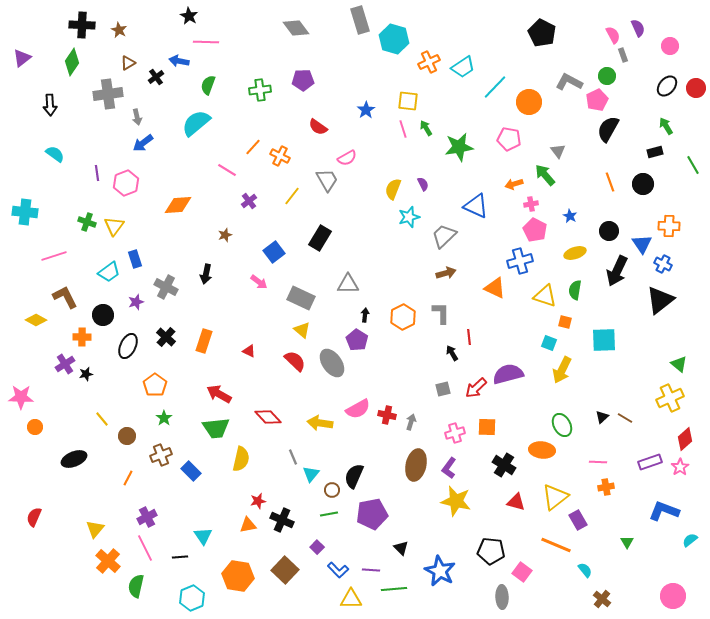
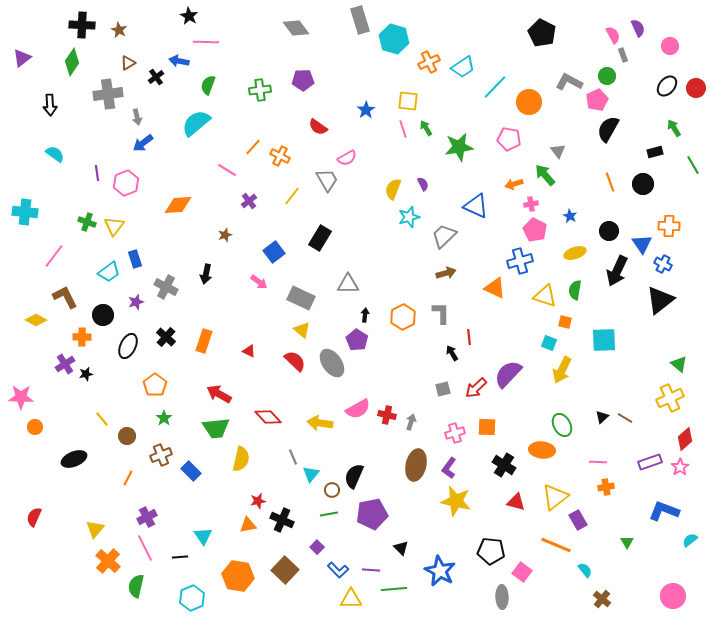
green arrow at (666, 126): moved 8 px right, 2 px down
pink line at (54, 256): rotated 35 degrees counterclockwise
purple semicircle at (508, 374): rotated 32 degrees counterclockwise
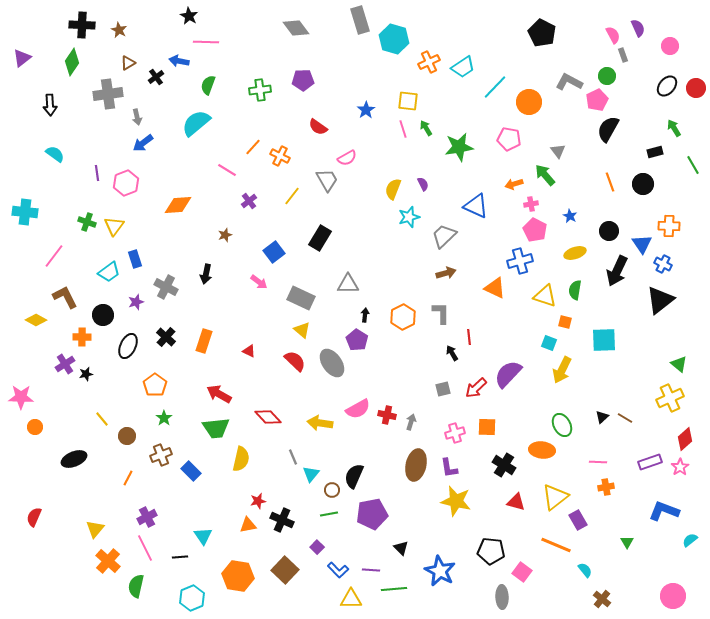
purple L-shape at (449, 468): rotated 45 degrees counterclockwise
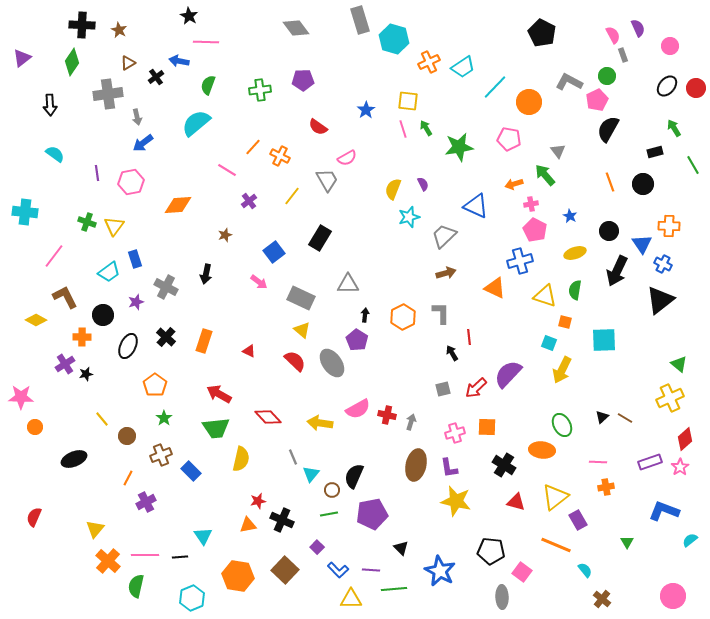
pink hexagon at (126, 183): moved 5 px right, 1 px up; rotated 10 degrees clockwise
purple cross at (147, 517): moved 1 px left, 15 px up
pink line at (145, 548): moved 7 px down; rotated 64 degrees counterclockwise
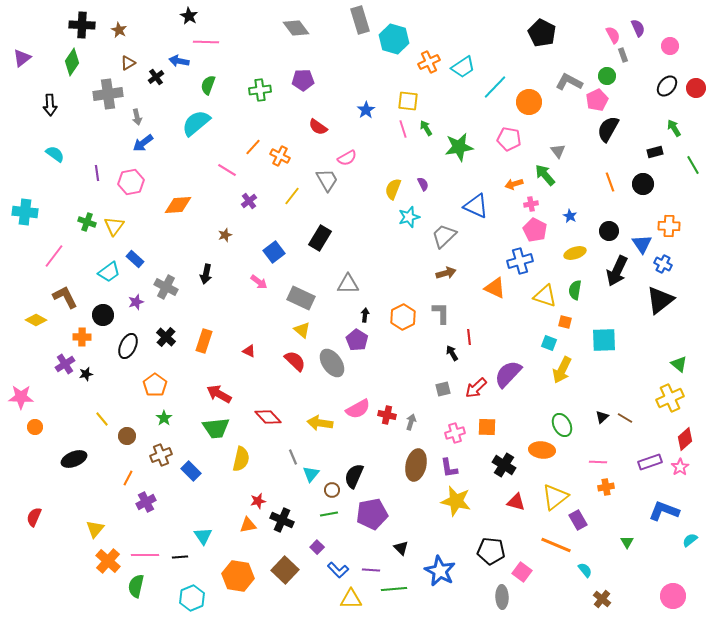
blue rectangle at (135, 259): rotated 30 degrees counterclockwise
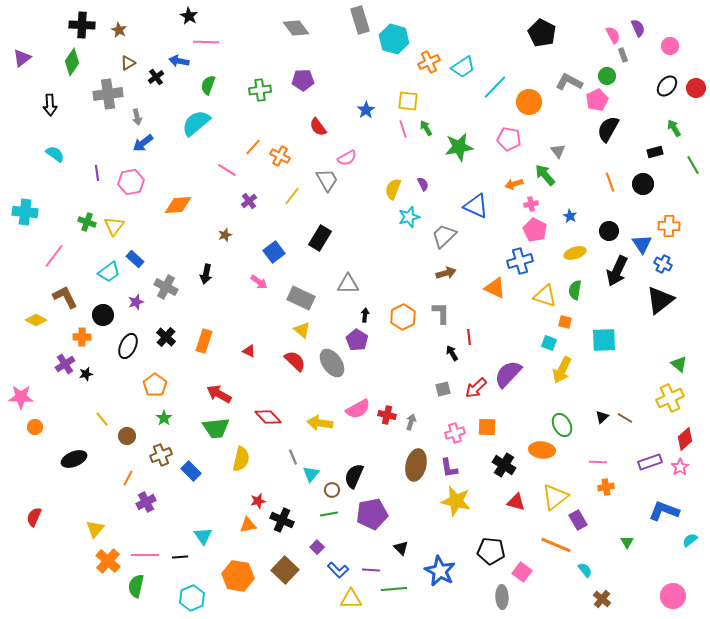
red semicircle at (318, 127): rotated 18 degrees clockwise
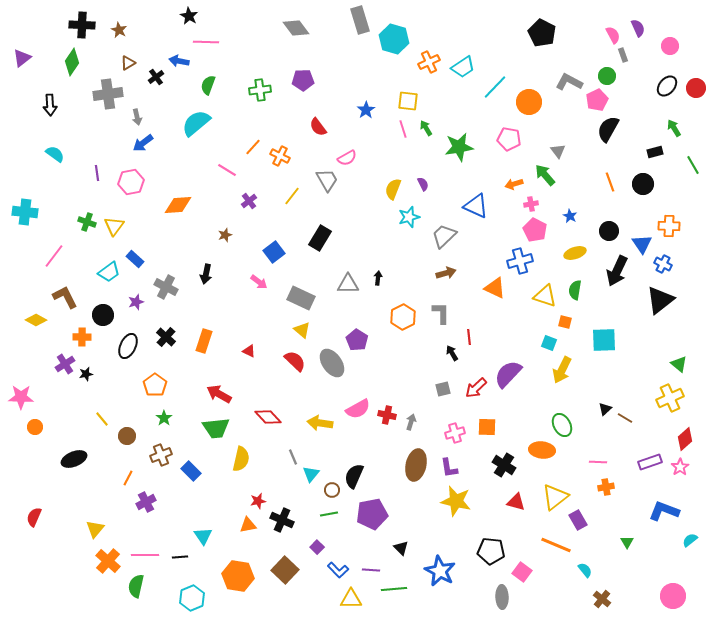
black arrow at (365, 315): moved 13 px right, 37 px up
black triangle at (602, 417): moved 3 px right, 8 px up
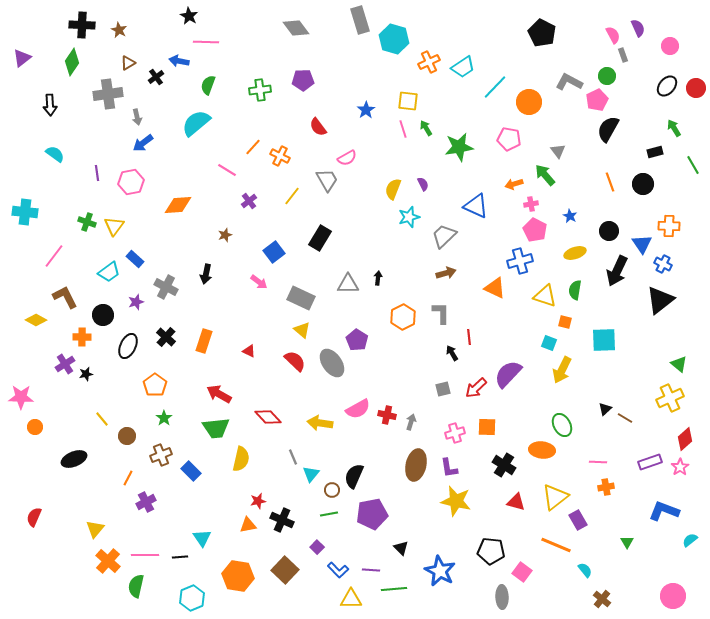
cyan triangle at (203, 536): moved 1 px left, 2 px down
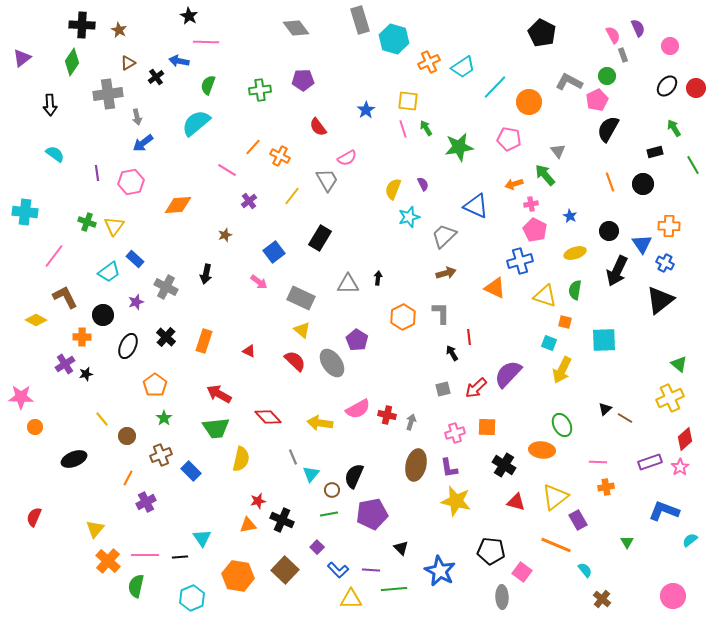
blue cross at (663, 264): moved 2 px right, 1 px up
